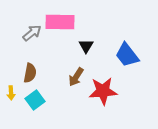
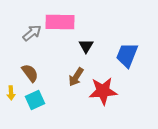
blue trapezoid: rotated 60 degrees clockwise
brown semicircle: rotated 48 degrees counterclockwise
cyan square: rotated 12 degrees clockwise
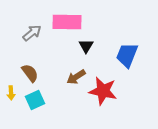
pink rectangle: moved 7 px right
brown arrow: rotated 24 degrees clockwise
red star: rotated 16 degrees clockwise
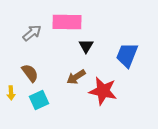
cyan square: moved 4 px right
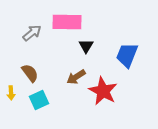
red star: rotated 16 degrees clockwise
